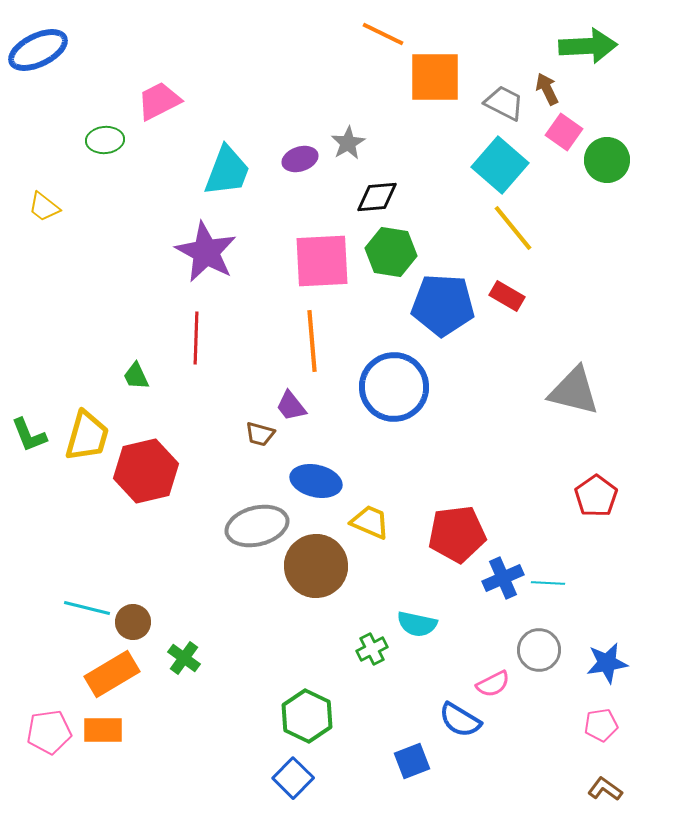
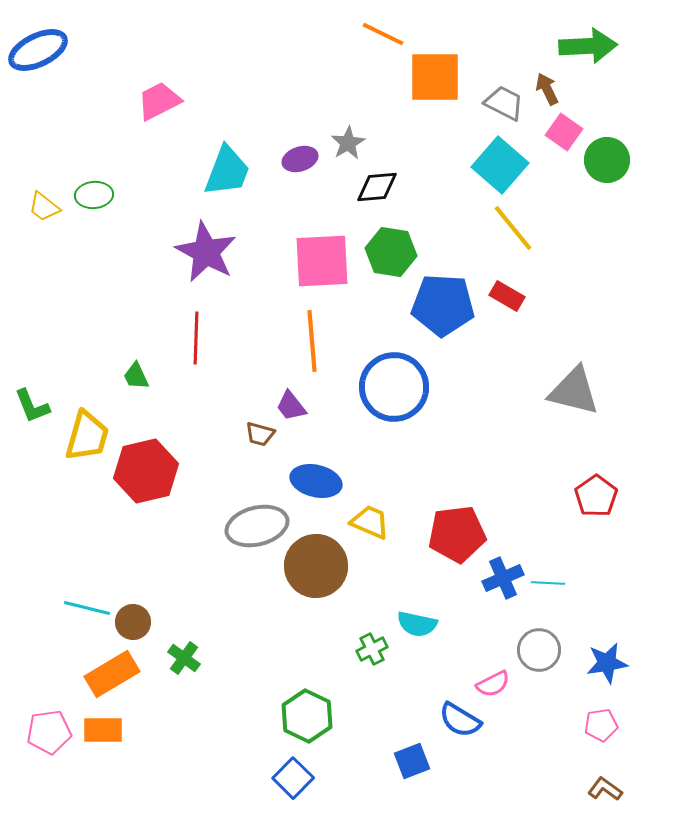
green ellipse at (105, 140): moved 11 px left, 55 px down
black diamond at (377, 197): moved 10 px up
green L-shape at (29, 435): moved 3 px right, 29 px up
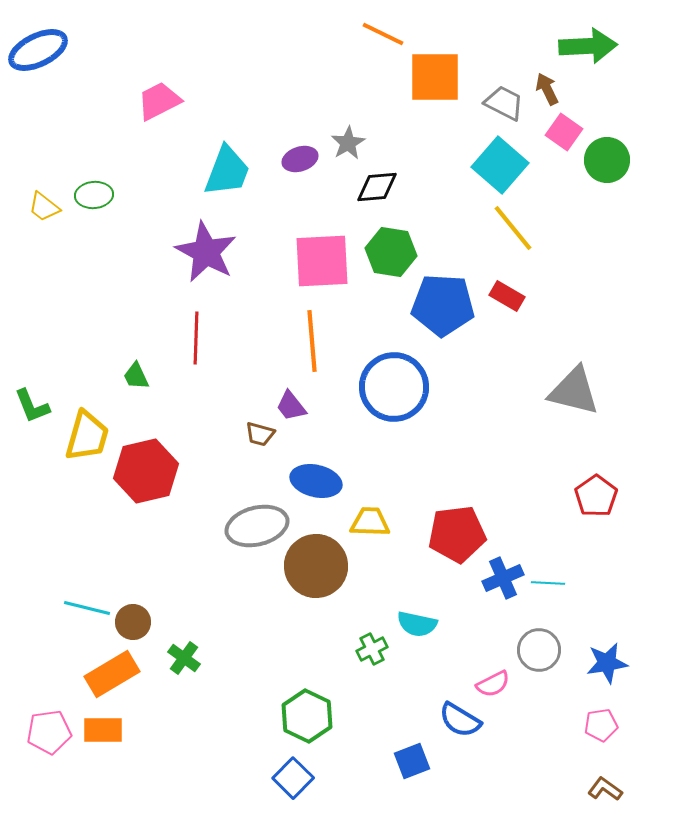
yellow trapezoid at (370, 522): rotated 21 degrees counterclockwise
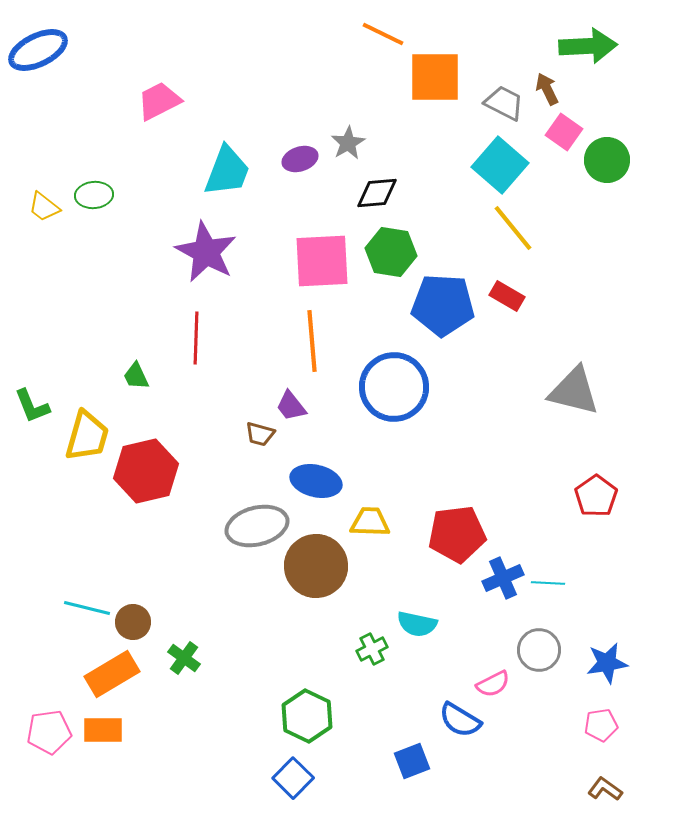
black diamond at (377, 187): moved 6 px down
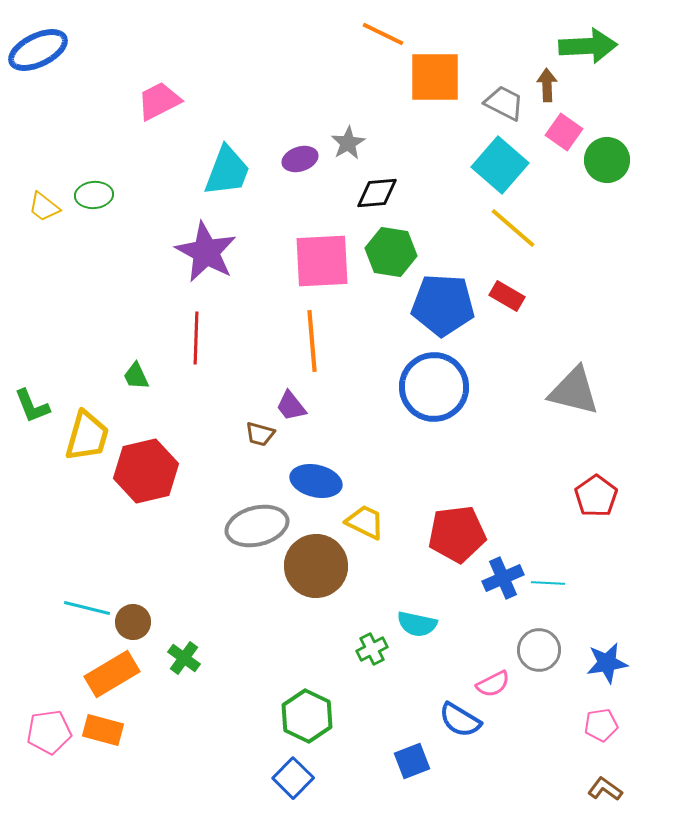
brown arrow at (547, 89): moved 4 px up; rotated 24 degrees clockwise
yellow line at (513, 228): rotated 10 degrees counterclockwise
blue circle at (394, 387): moved 40 px right
yellow trapezoid at (370, 522): moved 5 px left; rotated 24 degrees clockwise
orange rectangle at (103, 730): rotated 15 degrees clockwise
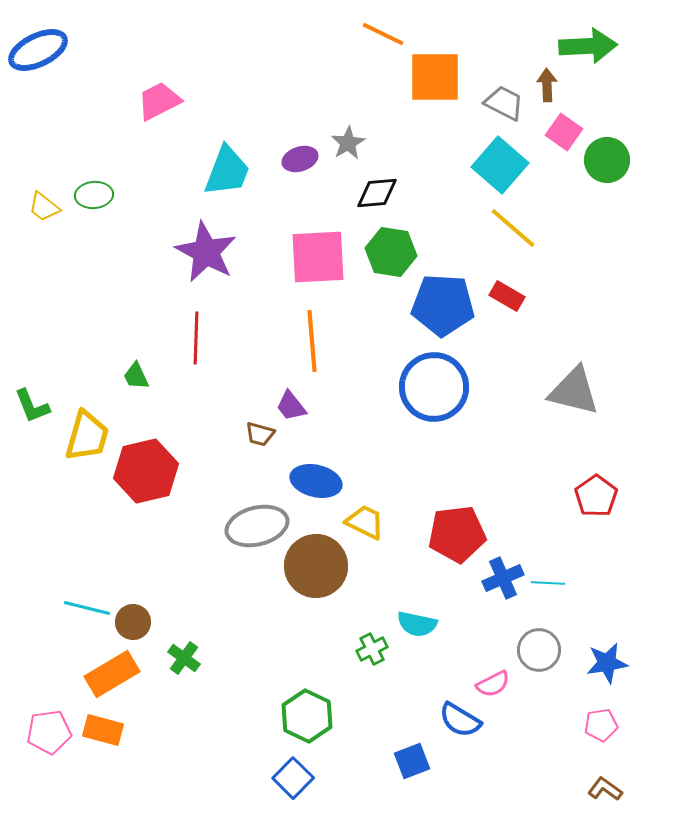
pink square at (322, 261): moved 4 px left, 4 px up
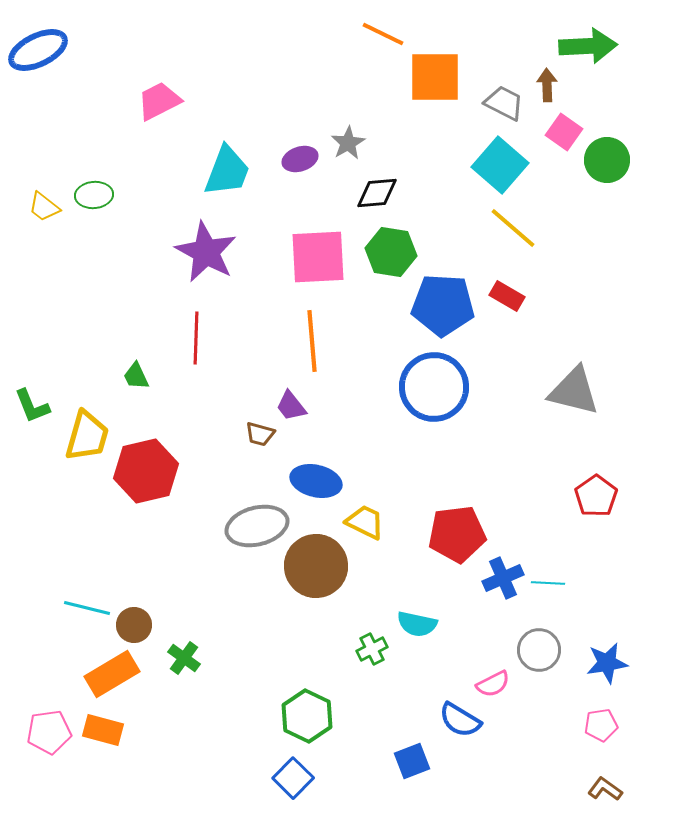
brown circle at (133, 622): moved 1 px right, 3 px down
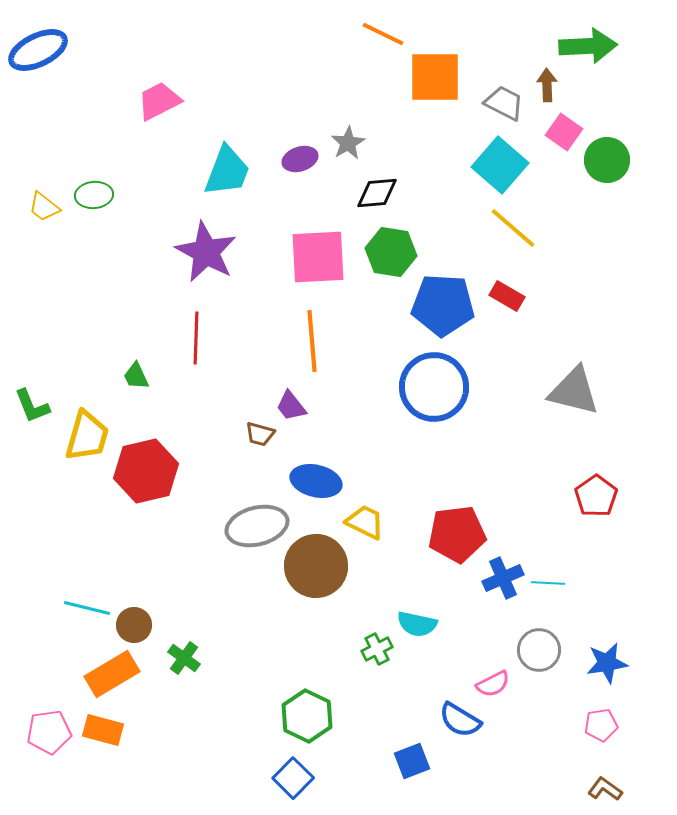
green cross at (372, 649): moved 5 px right
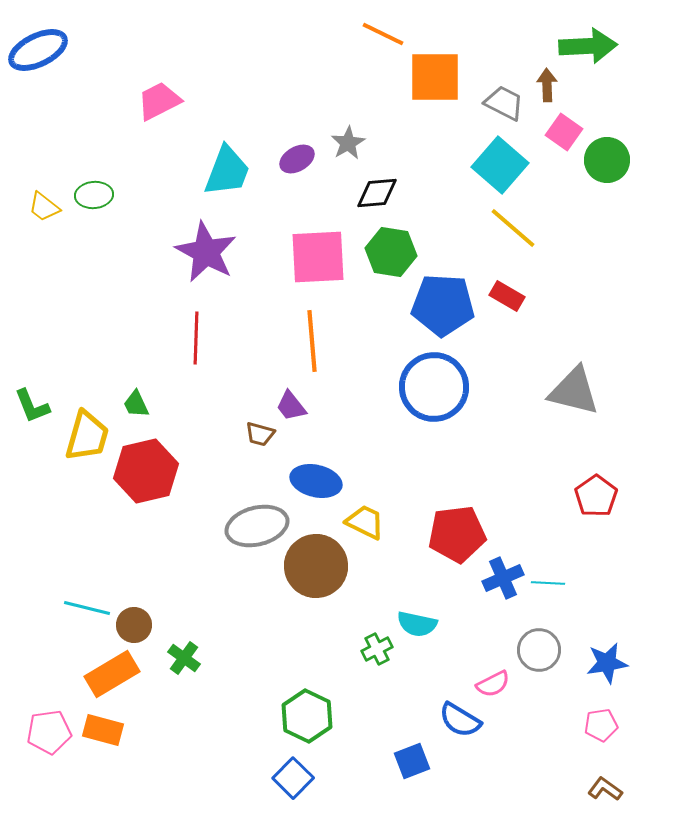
purple ellipse at (300, 159): moved 3 px left; rotated 12 degrees counterclockwise
green trapezoid at (136, 376): moved 28 px down
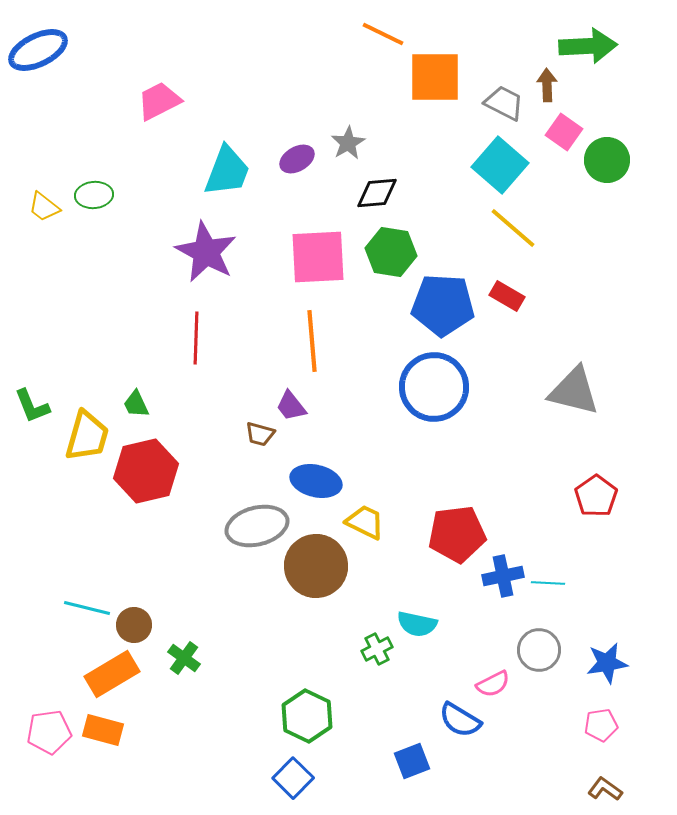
blue cross at (503, 578): moved 2 px up; rotated 12 degrees clockwise
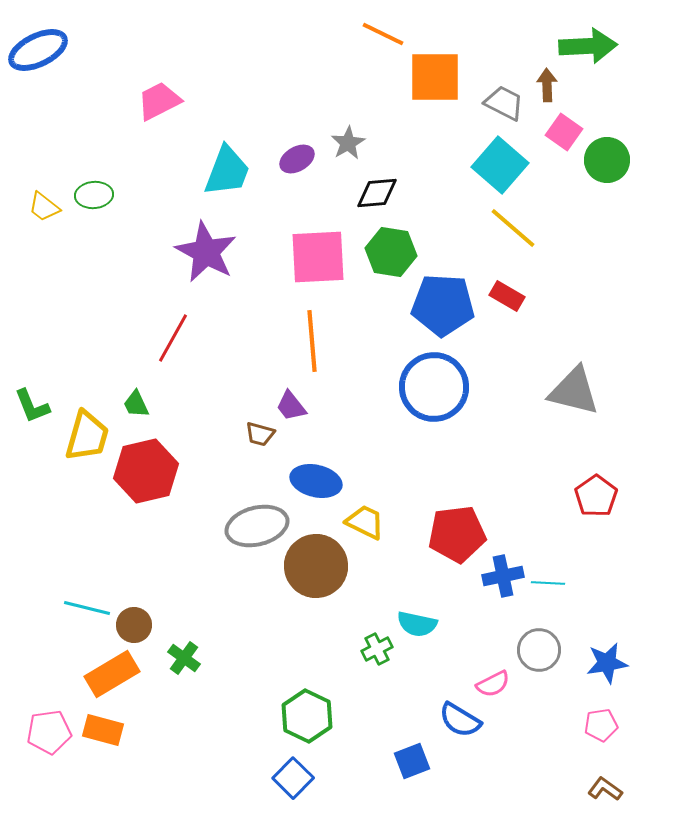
red line at (196, 338): moved 23 px left; rotated 27 degrees clockwise
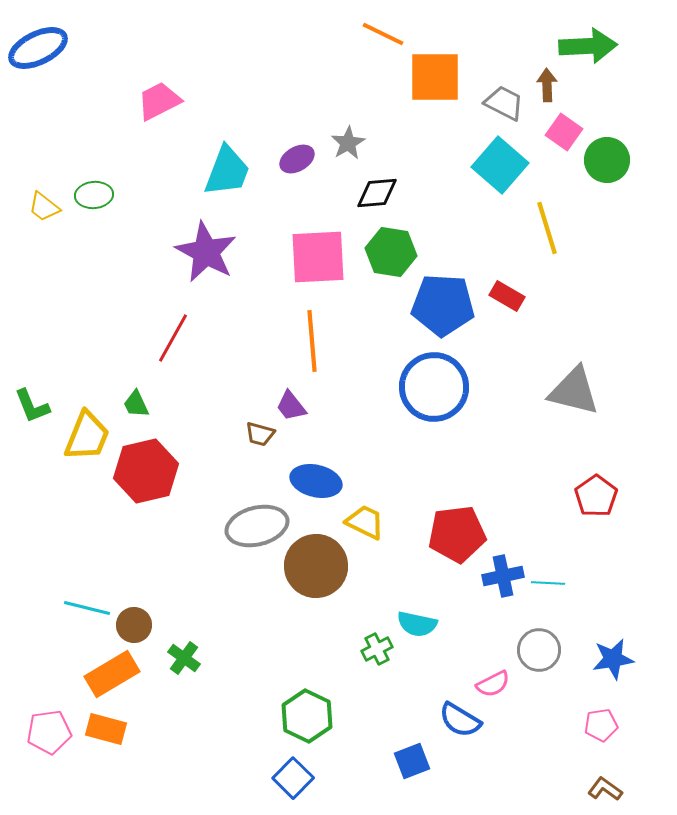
blue ellipse at (38, 50): moved 2 px up
yellow line at (513, 228): moved 34 px right; rotated 32 degrees clockwise
yellow trapezoid at (87, 436): rotated 6 degrees clockwise
blue star at (607, 663): moved 6 px right, 4 px up
orange rectangle at (103, 730): moved 3 px right, 1 px up
